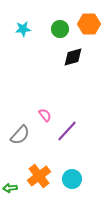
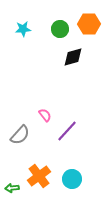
green arrow: moved 2 px right
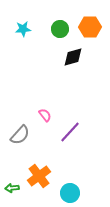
orange hexagon: moved 1 px right, 3 px down
purple line: moved 3 px right, 1 px down
cyan circle: moved 2 px left, 14 px down
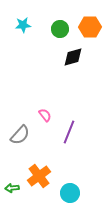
cyan star: moved 4 px up
purple line: moved 1 px left; rotated 20 degrees counterclockwise
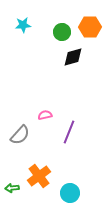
green circle: moved 2 px right, 3 px down
pink semicircle: rotated 64 degrees counterclockwise
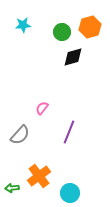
orange hexagon: rotated 15 degrees counterclockwise
pink semicircle: moved 3 px left, 7 px up; rotated 40 degrees counterclockwise
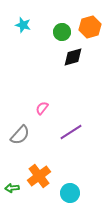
cyan star: rotated 21 degrees clockwise
purple line: moved 2 px right; rotated 35 degrees clockwise
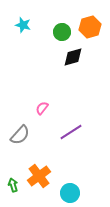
green arrow: moved 1 px right, 3 px up; rotated 80 degrees clockwise
